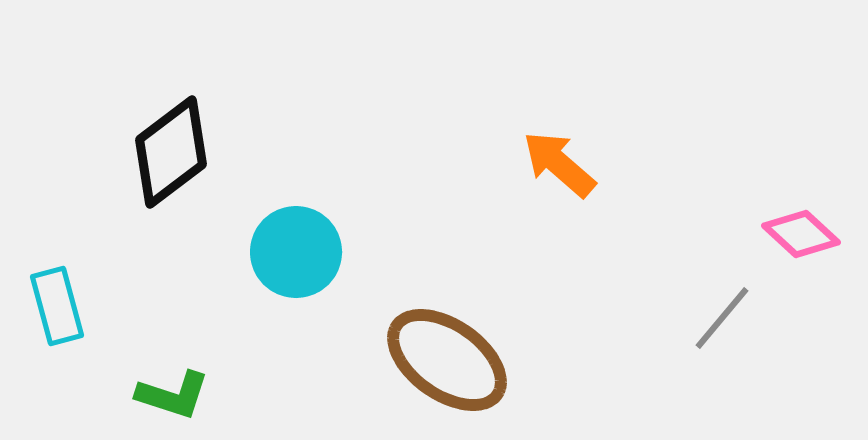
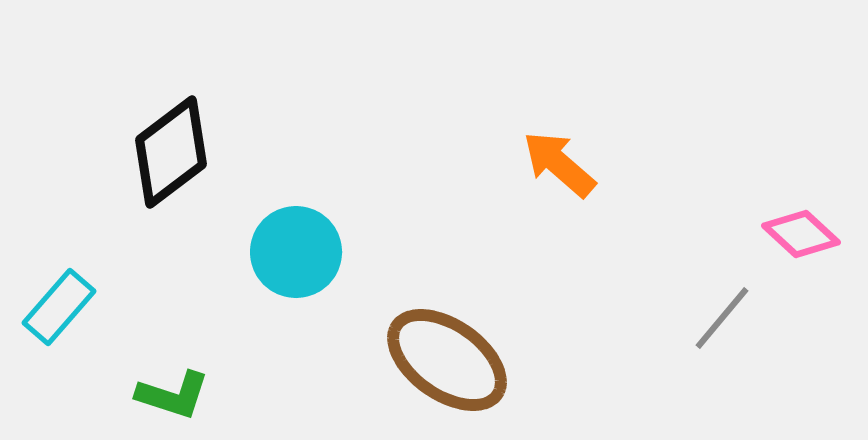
cyan rectangle: moved 2 px right, 1 px down; rotated 56 degrees clockwise
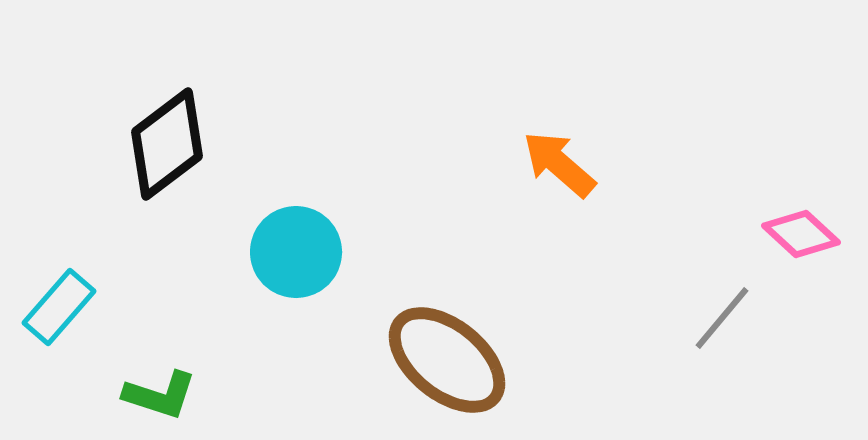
black diamond: moved 4 px left, 8 px up
brown ellipse: rotated 4 degrees clockwise
green L-shape: moved 13 px left
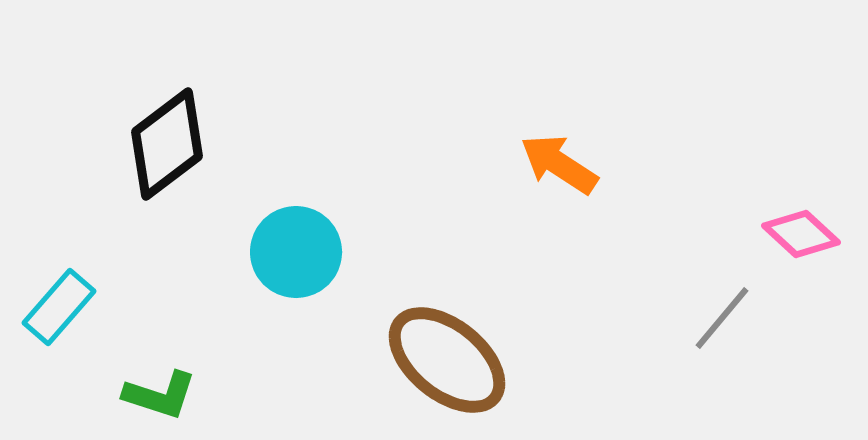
orange arrow: rotated 8 degrees counterclockwise
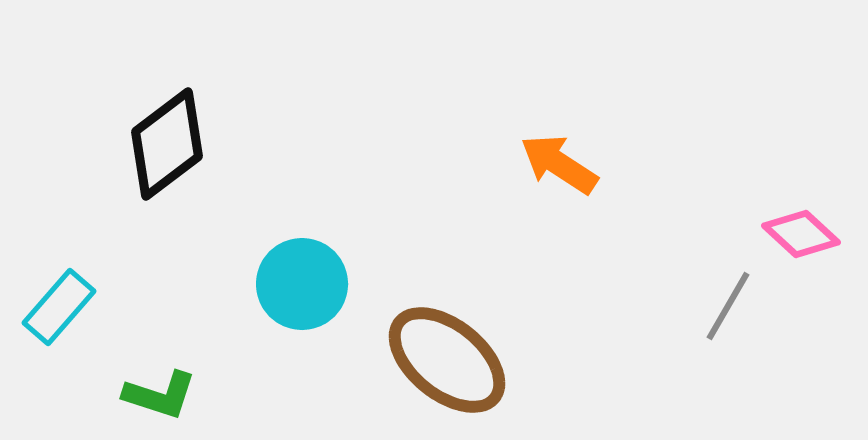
cyan circle: moved 6 px right, 32 px down
gray line: moved 6 px right, 12 px up; rotated 10 degrees counterclockwise
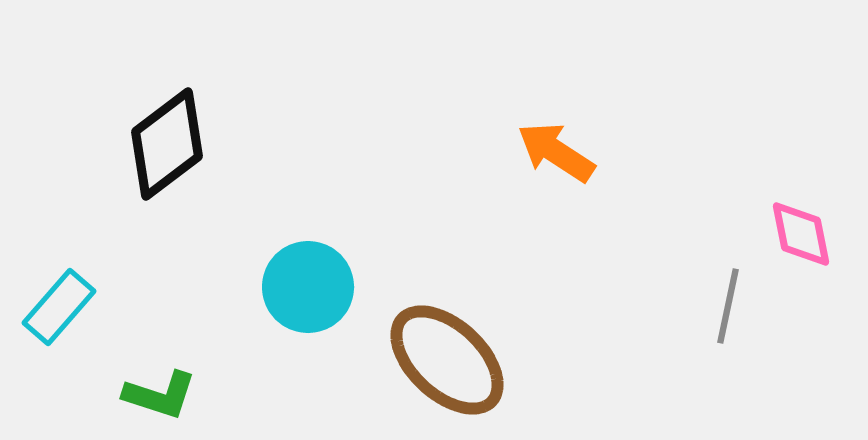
orange arrow: moved 3 px left, 12 px up
pink diamond: rotated 36 degrees clockwise
cyan circle: moved 6 px right, 3 px down
gray line: rotated 18 degrees counterclockwise
brown ellipse: rotated 4 degrees clockwise
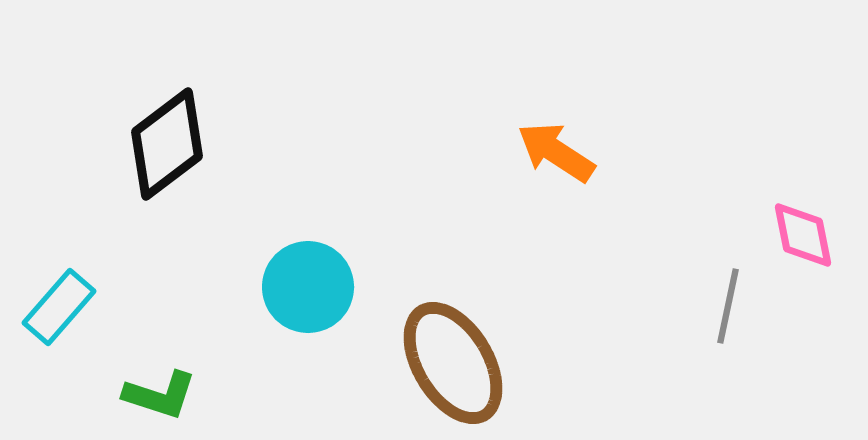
pink diamond: moved 2 px right, 1 px down
brown ellipse: moved 6 px right, 3 px down; rotated 16 degrees clockwise
